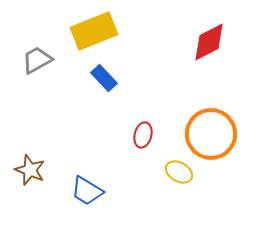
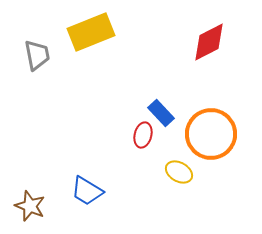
yellow rectangle: moved 3 px left, 1 px down
gray trapezoid: moved 5 px up; rotated 108 degrees clockwise
blue rectangle: moved 57 px right, 35 px down
brown star: moved 36 px down
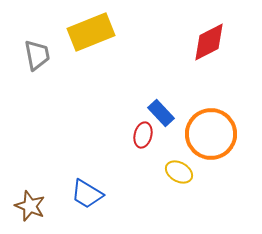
blue trapezoid: moved 3 px down
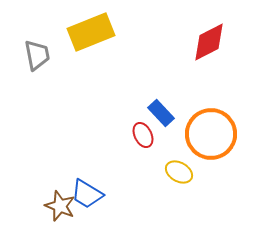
red ellipse: rotated 40 degrees counterclockwise
brown star: moved 30 px right
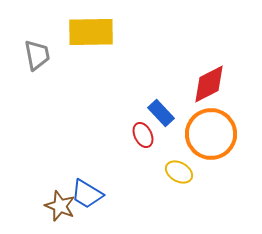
yellow rectangle: rotated 21 degrees clockwise
red diamond: moved 42 px down
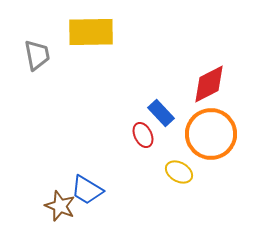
blue trapezoid: moved 4 px up
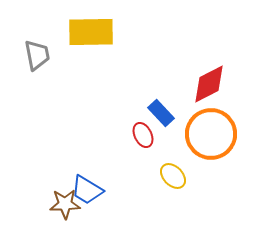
yellow ellipse: moved 6 px left, 4 px down; rotated 16 degrees clockwise
brown star: moved 5 px right, 2 px up; rotated 24 degrees counterclockwise
